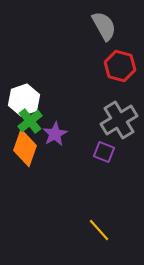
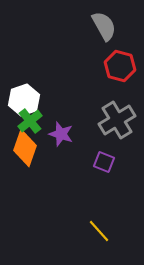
gray cross: moved 2 px left
purple star: moved 6 px right; rotated 25 degrees counterclockwise
purple square: moved 10 px down
yellow line: moved 1 px down
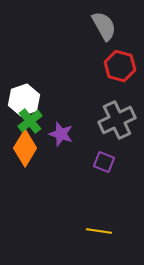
gray cross: rotated 6 degrees clockwise
orange diamond: rotated 12 degrees clockwise
yellow line: rotated 40 degrees counterclockwise
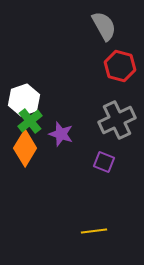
yellow line: moved 5 px left; rotated 15 degrees counterclockwise
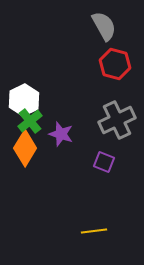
red hexagon: moved 5 px left, 2 px up
white hexagon: rotated 8 degrees counterclockwise
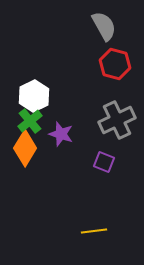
white hexagon: moved 10 px right, 4 px up
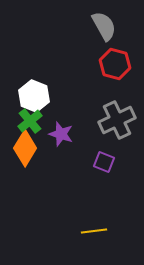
white hexagon: rotated 12 degrees counterclockwise
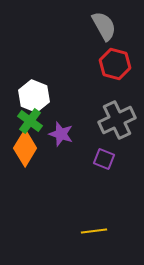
green cross: rotated 15 degrees counterclockwise
purple square: moved 3 px up
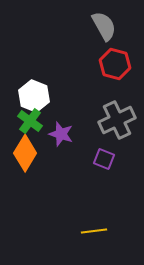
orange diamond: moved 5 px down
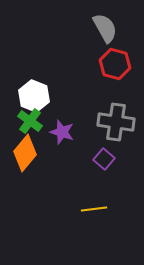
gray semicircle: moved 1 px right, 2 px down
gray cross: moved 1 px left, 2 px down; rotated 33 degrees clockwise
purple star: moved 1 px right, 2 px up
orange diamond: rotated 9 degrees clockwise
purple square: rotated 20 degrees clockwise
yellow line: moved 22 px up
